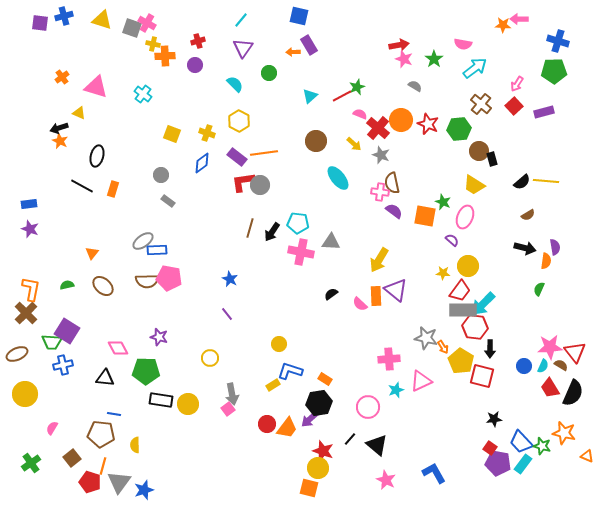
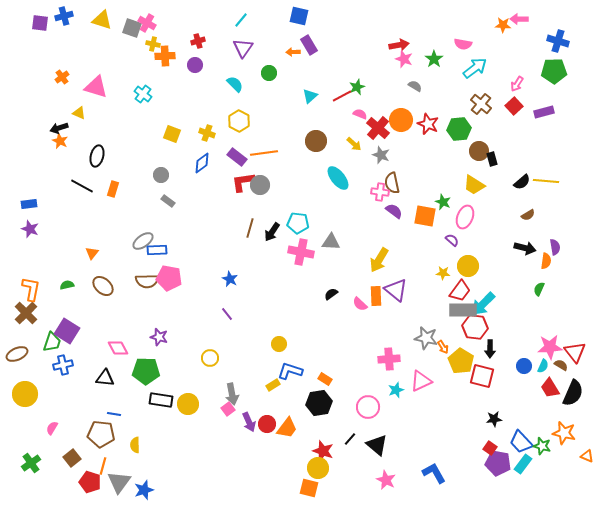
green trapezoid at (52, 342): rotated 75 degrees counterclockwise
purple arrow at (310, 419): moved 61 px left, 3 px down; rotated 72 degrees counterclockwise
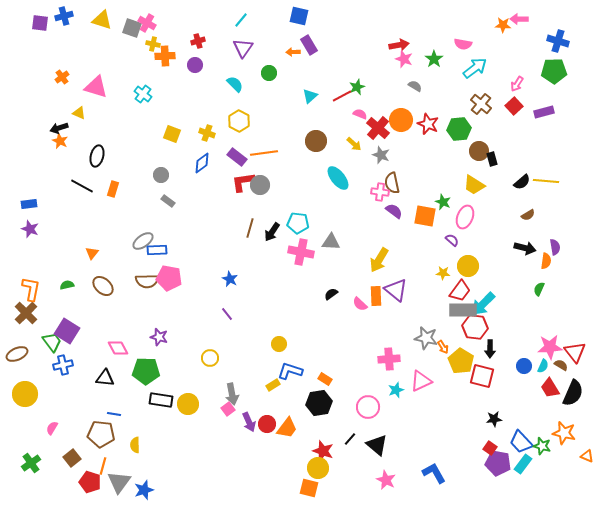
green trapezoid at (52, 342): rotated 55 degrees counterclockwise
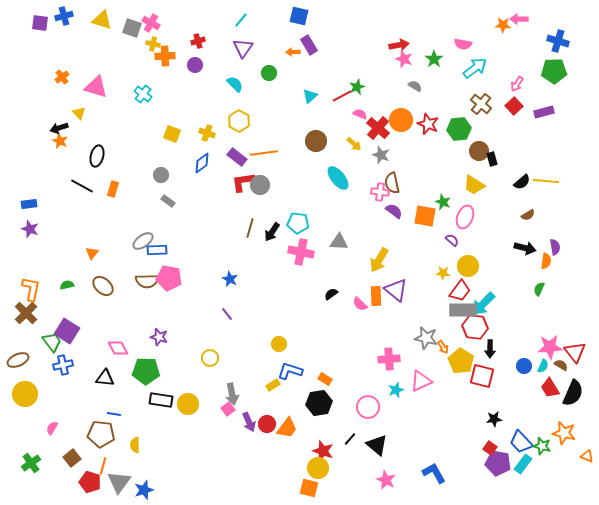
pink cross at (147, 23): moved 4 px right
yellow triangle at (79, 113): rotated 24 degrees clockwise
gray triangle at (331, 242): moved 8 px right
brown ellipse at (17, 354): moved 1 px right, 6 px down
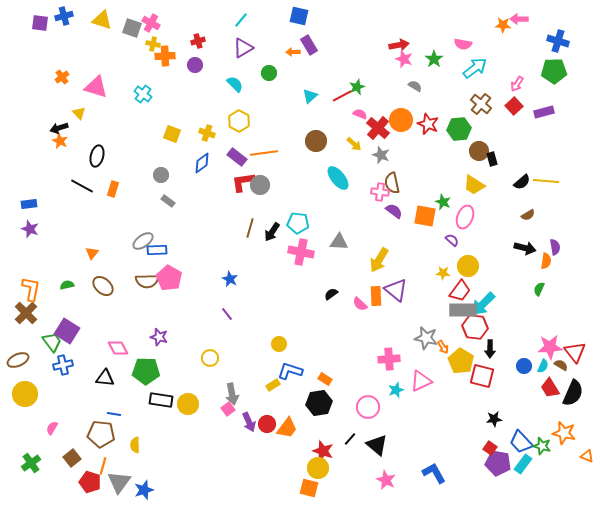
purple triangle at (243, 48): rotated 25 degrees clockwise
pink pentagon at (169, 278): rotated 20 degrees clockwise
